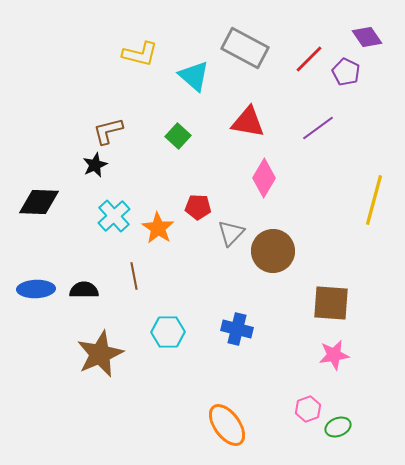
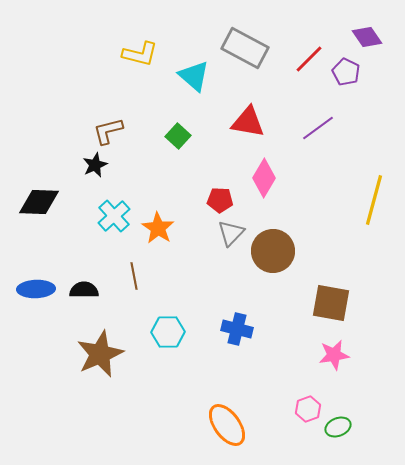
red pentagon: moved 22 px right, 7 px up
brown square: rotated 6 degrees clockwise
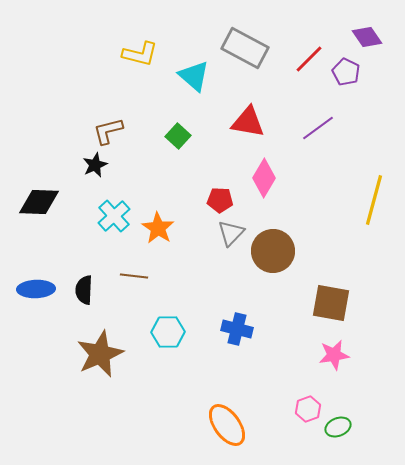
brown line: rotated 72 degrees counterclockwise
black semicircle: rotated 88 degrees counterclockwise
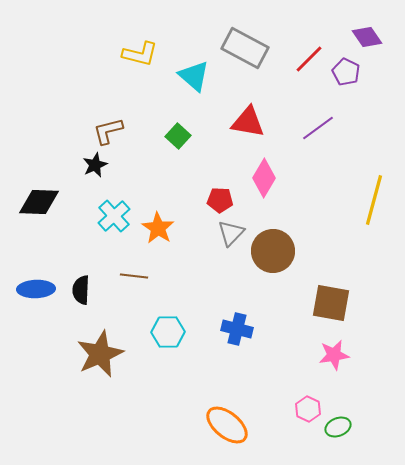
black semicircle: moved 3 px left
pink hexagon: rotated 15 degrees counterclockwise
orange ellipse: rotated 15 degrees counterclockwise
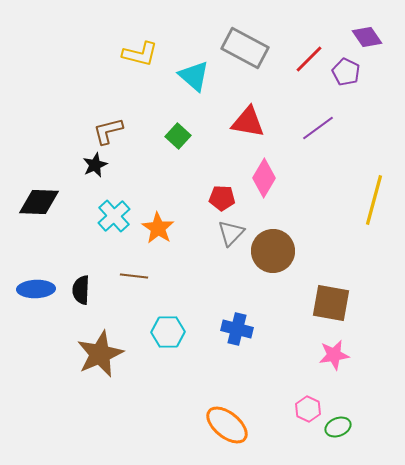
red pentagon: moved 2 px right, 2 px up
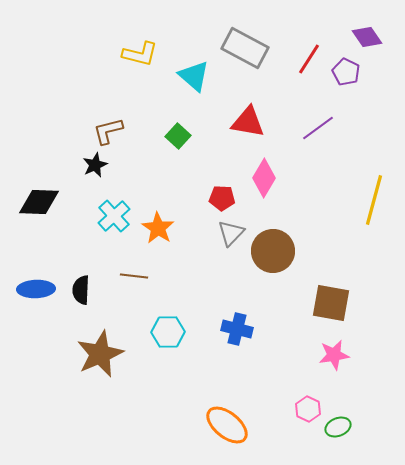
red line: rotated 12 degrees counterclockwise
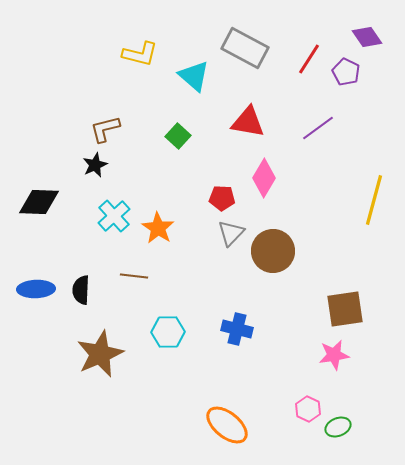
brown L-shape: moved 3 px left, 2 px up
brown square: moved 14 px right, 6 px down; rotated 18 degrees counterclockwise
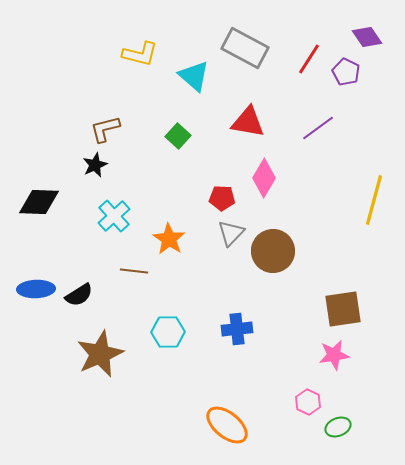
orange star: moved 11 px right, 11 px down
brown line: moved 5 px up
black semicircle: moved 2 px left, 5 px down; rotated 124 degrees counterclockwise
brown square: moved 2 px left
blue cross: rotated 20 degrees counterclockwise
pink hexagon: moved 7 px up
